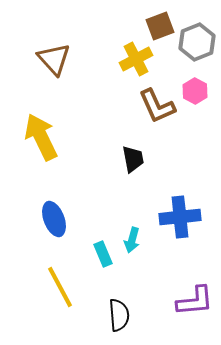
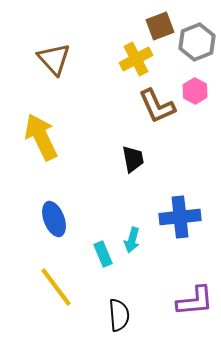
yellow line: moved 4 px left; rotated 9 degrees counterclockwise
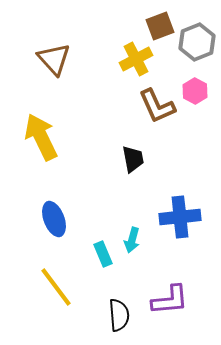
purple L-shape: moved 25 px left, 1 px up
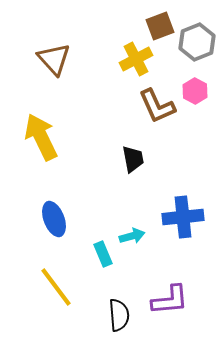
blue cross: moved 3 px right
cyan arrow: moved 4 px up; rotated 120 degrees counterclockwise
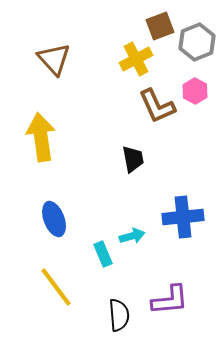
yellow arrow: rotated 18 degrees clockwise
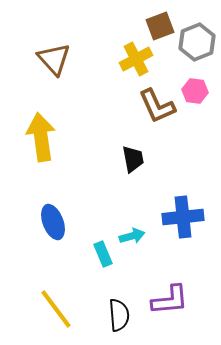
pink hexagon: rotated 20 degrees counterclockwise
blue ellipse: moved 1 px left, 3 px down
yellow line: moved 22 px down
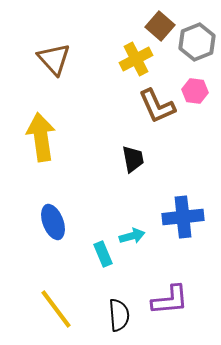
brown square: rotated 28 degrees counterclockwise
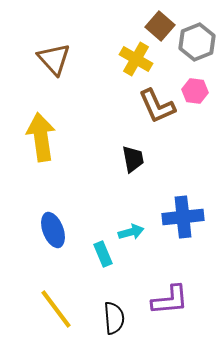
yellow cross: rotated 32 degrees counterclockwise
blue ellipse: moved 8 px down
cyan arrow: moved 1 px left, 4 px up
black semicircle: moved 5 px left, 3 px down
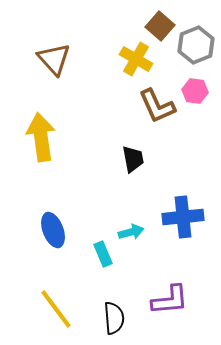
gray hexagon: moved 1 px left, 3 px down
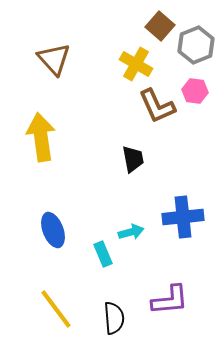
yellow cross: moved 5 px down
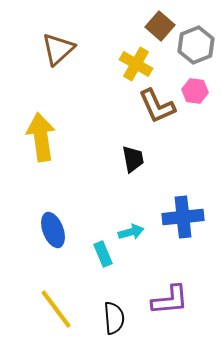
brown triangle: moved 4 px right, 10 px up; rotated 30 degrees clockwise
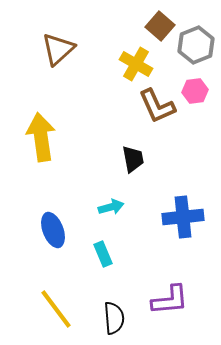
pink hexagon: rotated 15 degrees counterclockwise
cyan arrow: moved 20 px left, 25 px up
